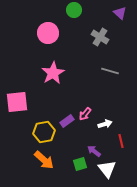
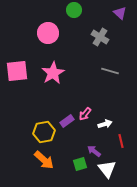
pink square: moved 31 px up
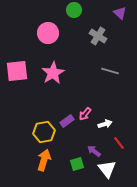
gray cross: moved 2 px left, 1 px up
red line: moved 2 px left, 2 px down; rotated 24 degrees counterclockwise
orange arrow: rotated 115 degrees counterclockwise
green square: moved 3 px left
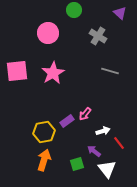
white arrow: moved 2 px left, 7 px down
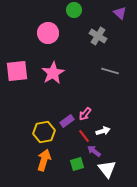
red line: moved 35 px left, 7 px up
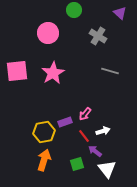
purple rectangle: moved 2 px left, 1 px down; rotated 16 degrees clockwise
purple arrow: moved 1 px right
